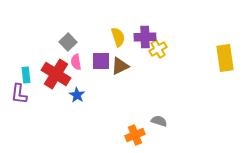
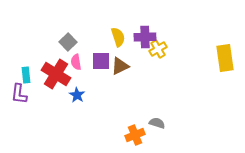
gray semicircle: moved 2 px left, 2 px down
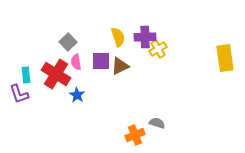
purple L-shape: rotated 25 degrees counterclockwise
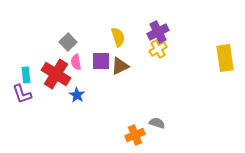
purple cross: moved 13 px right, 5 px up; rotated 25 degrees counterclockwise
purple L-shape: moved 3 px right
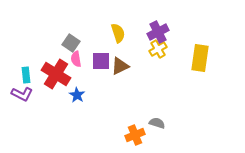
yellow semicircle: moved 4 px up
gray square: moved 3 px right, 1 px down; rotated 12 degrees counterclockwise
yellow rectangle: moved 25 px left; rotated 16 degrees clockwise
pink semicircle: moved 3 px up
purple L-shape: rotated 45 degrees counterclockwise
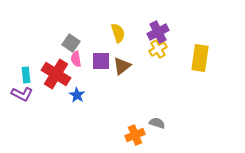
brown triangle: moved 2 px right; rotated 12 degrees counterclockwise
